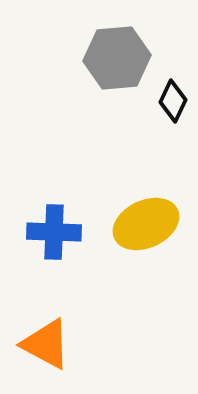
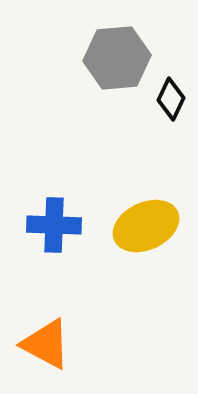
black diamond: moved 2 px left, 2 px up
yellow ellipse: moved 2 px down
blue cross: moved 7 px up
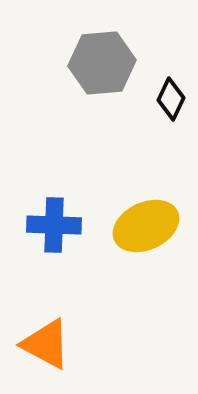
gray hexagon: moved 15 px left, 5 px down
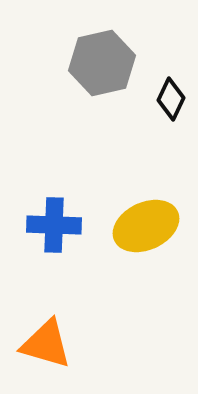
gray hexagon: rotated 8 degrees counterclockwise
orange triangle: rotated 12 degrees counterclockwise
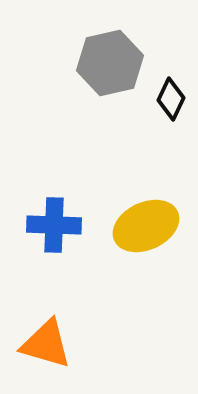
gray hexagon: moved 8 px right
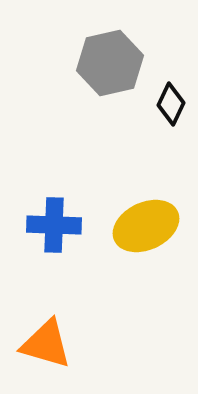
black diamond: moved 5 px down
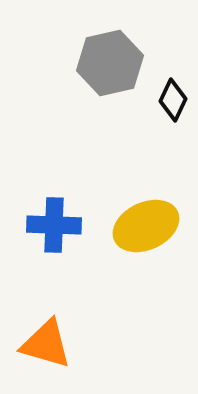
black diamond: moved 2 px right, 4 px up
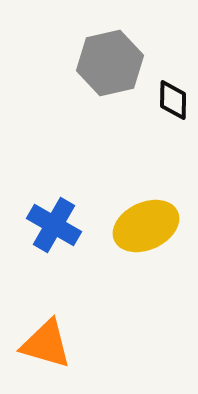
black diamond: rotated 24 degrees counterclockwise
blue cross: rotated 28 degrees clockwise
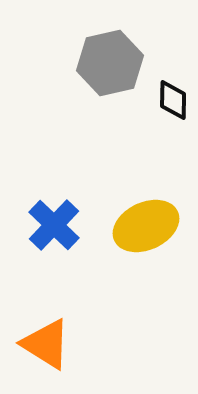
blue cross: rotated 14 degrees clockwise
orange triangle: rotated 16 degrees clockwise
